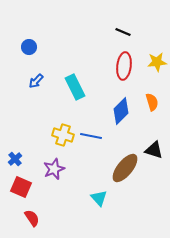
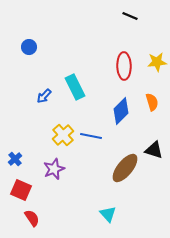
black line: moved 7 px right, 16 px up
red ellipse: rotated 8 degrees counterclockwise
blue arrow: moved 8 px right, 15 px down
yellow cross: rotated 30 degrees clockwise
red square: moved 3 px down
cyan triangle: moved 9 px right, 16 px down
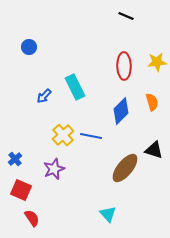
black line: moved 4 px left
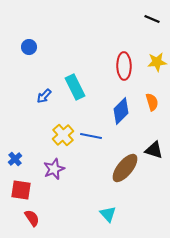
black line: moved 26 px right, 3 px down
red square: rotated 15 degrees counterclockwise
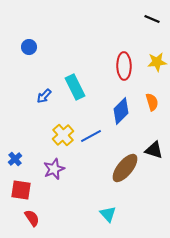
blue line: rotated 40 degrees counterclockwise
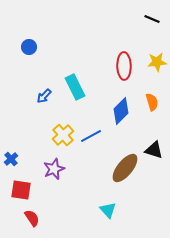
blue cross: moved 4 px left
cyan triangle: moved 4 px up
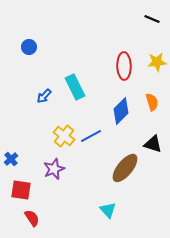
yellow cross: moved 1 px right, 1 px down; rotated 10 degrees counterclockwise
black triangle: moved 1 px left, 6 px up
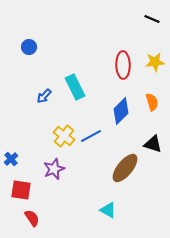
yellow star: moved 2 px left
red ellipse: moved 1 px left, 1 px up
cyan triangle: rotated 18 degrees counterclockwise
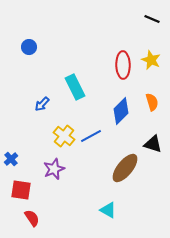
yellow star: moved 4 px left, 2 px up; rotated 30 degrees clockwise
blue arrow: moved 2 px left, 8 px down
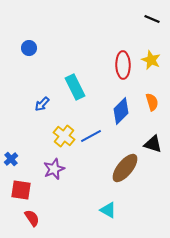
blue circle: moved 1 px down
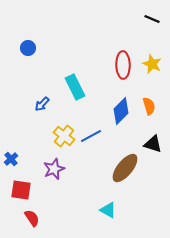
blue circle: moved 1 px left
yellow star: moved 1 px right, 4 px down
orange semicircle: moved 3 px left, 4 px down
